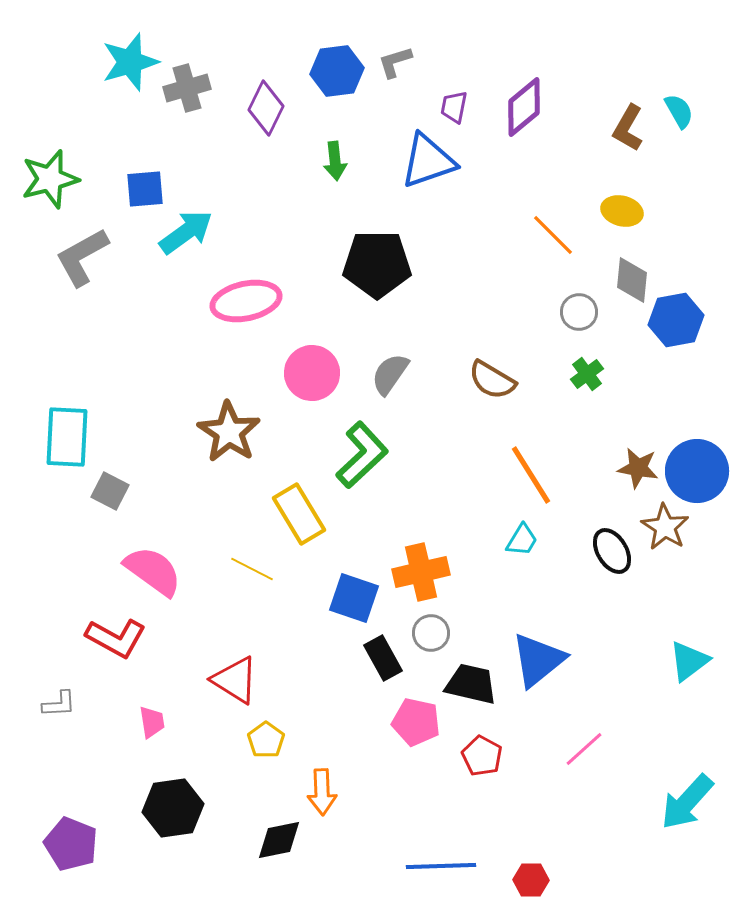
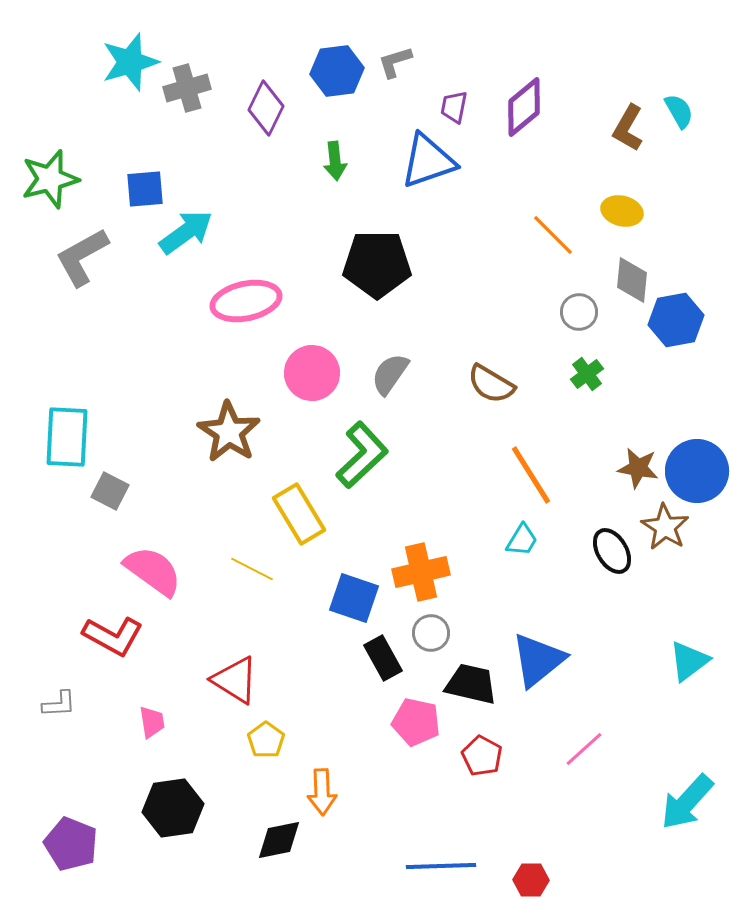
brown semicircle at (492, 380): moved 1 px left, 4 px down
red L-shape at (116, 638): moved 3 px left, 2 px up
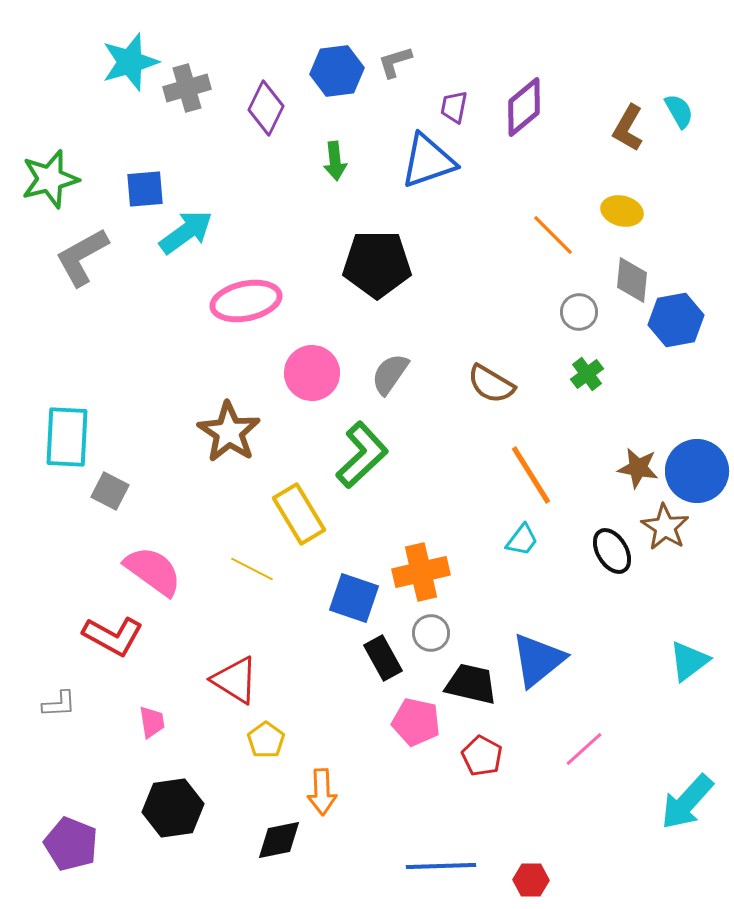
cyan trapezoid at (522, 540): rotated 6 degrees clockwise
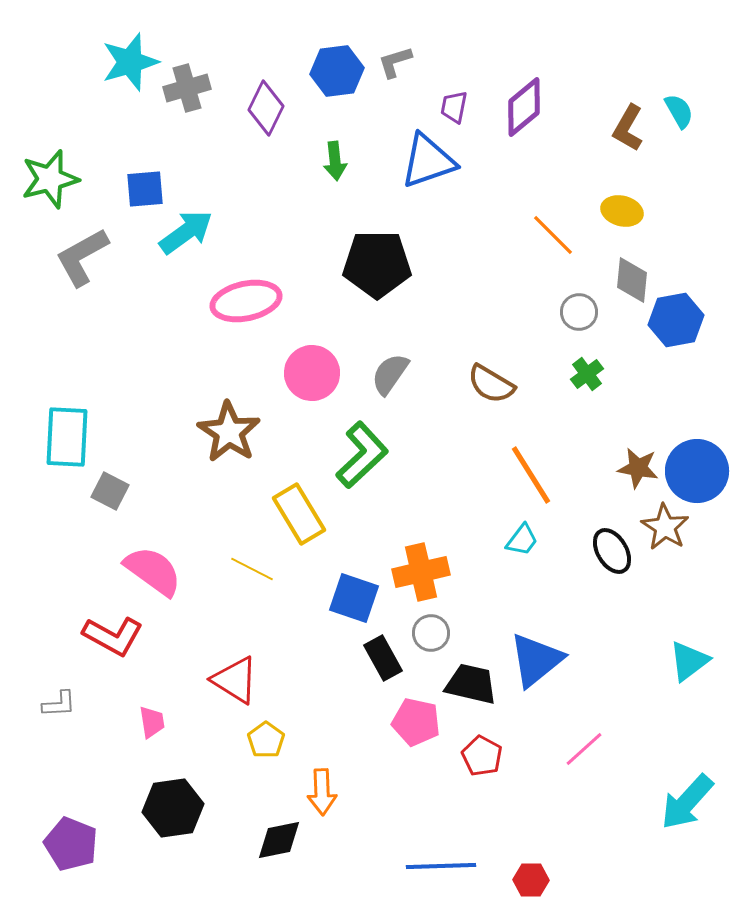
blue triangle at (538, 660): moved 2 px left
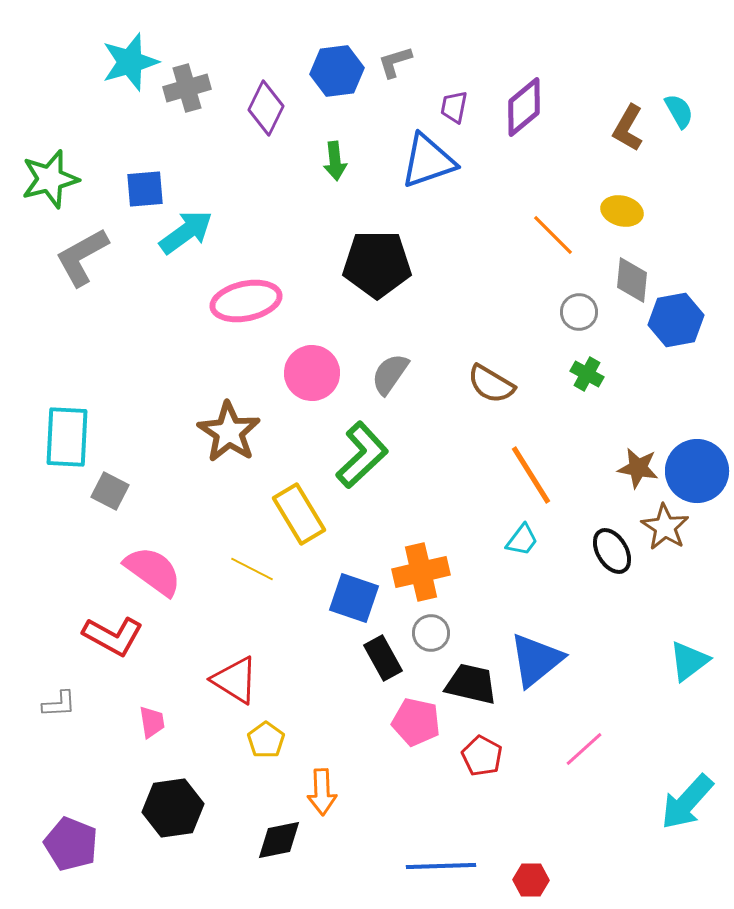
green cross at (587, 374): rotated 24 degrees counterclockwise
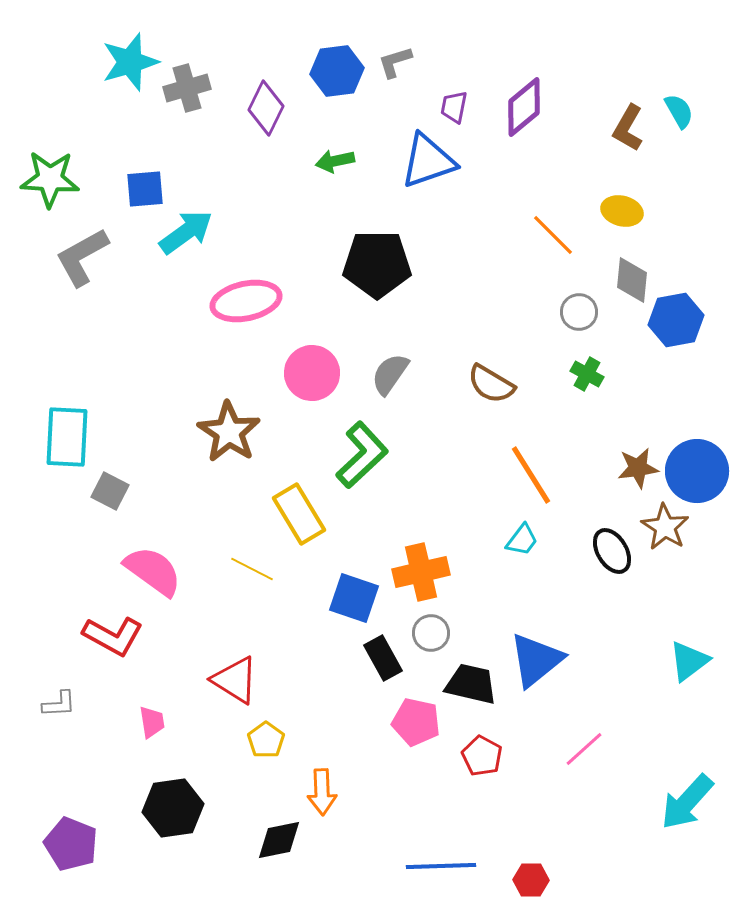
green arrow at (335, 161): rotated 84 degrees clockwise
green star at (50, 179): rotated 18 degrees clockwise
brown star at (638, 468): rotated 18 degrees counterclockwise
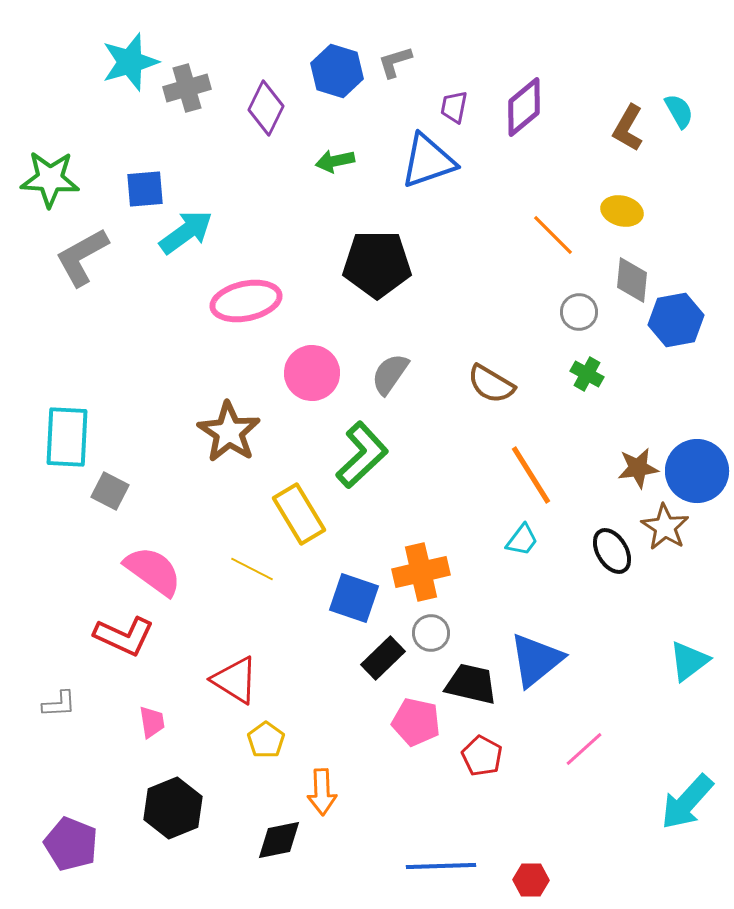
blue hexagon at (337, 71): rotated 24 degrees clockwise
red L-shape at (113, 636): moved 11 px right; rotated 4 degrees counterclockwise
black rectangle at (383, 658): rotated 75 degrees clockwise
black hexagon at (173, 808): rotated 14 degrees counterclockwise
